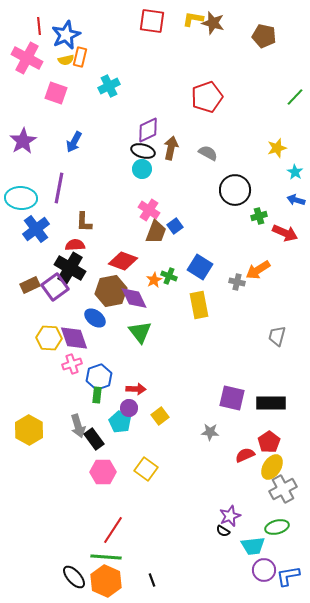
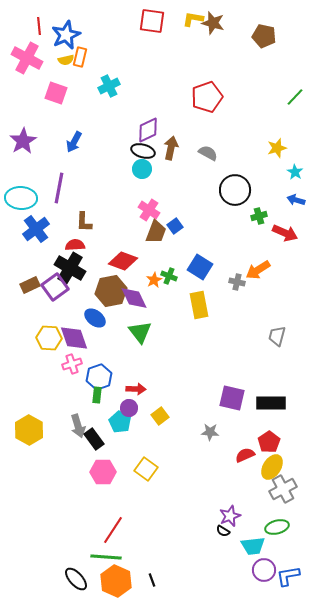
black ellipse at (74, 577): moved 2 px right, 2 px down
orange hexagon at (106, 581): moved 10 px right
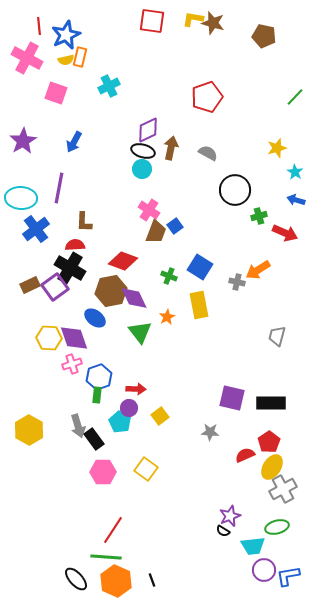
orange star at (154, 280): moved 13 px right, 37 px down
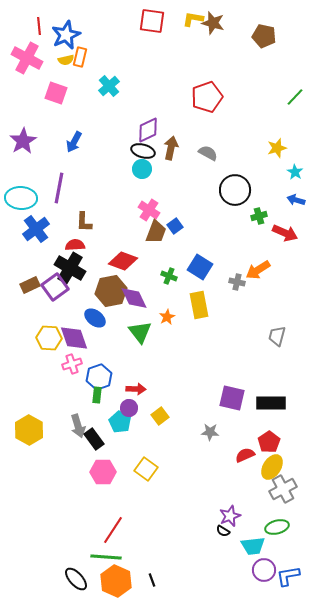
cyan cross at (109, 86): rotated 15 degrees counterclockwise
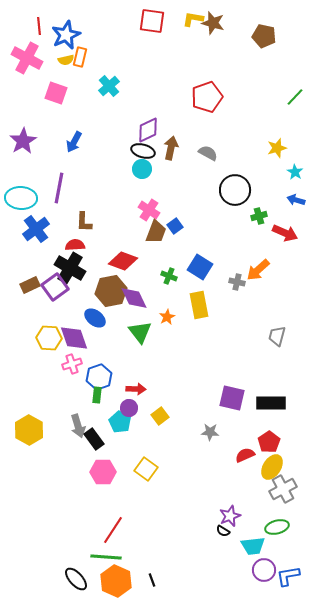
orange arrow at (258, 270): rotated 10 degrees counterclockwise
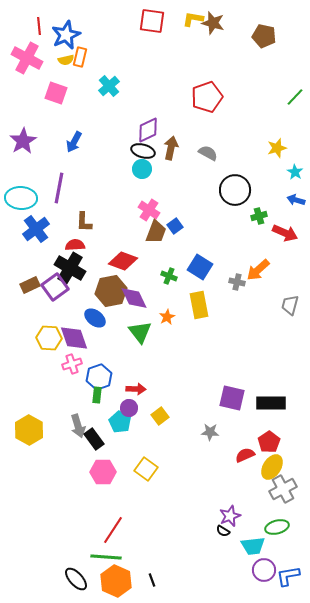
gray trapezoid at (277, 336): moved 13 px right, 31 px up
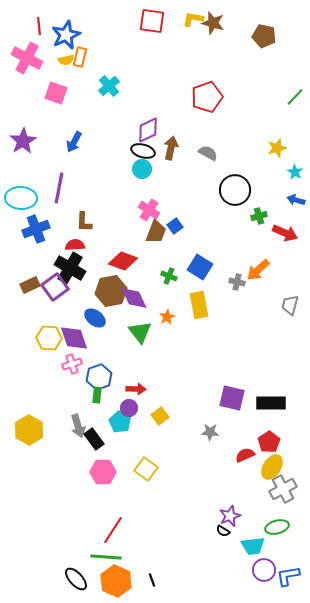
blue cross at (36, 229): rotated 16 degrees clockwise
